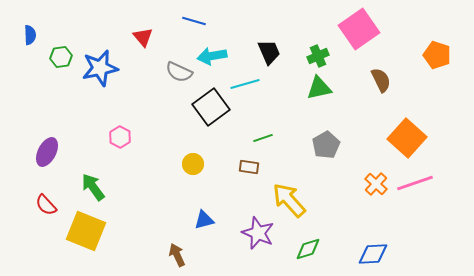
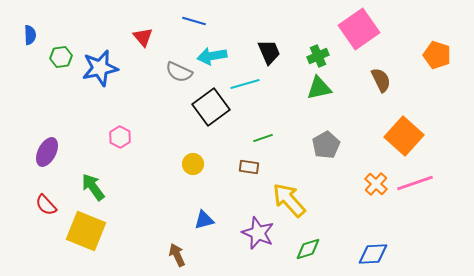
orange square: moved 3 px left, 2 px up
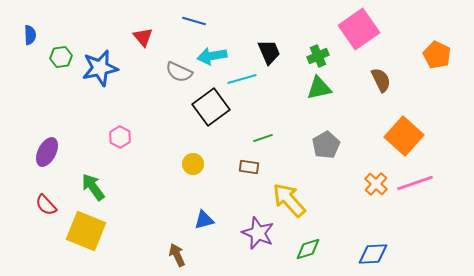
orange pentagon: rotated 8 degrees clockwise
cyan line: moved 3 px left, 5 px up
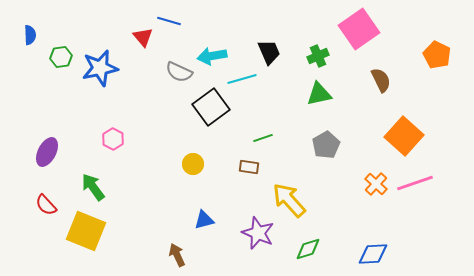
blue line: moved 25 px left
green triangle: moved 6 px down
pink hexagon: moved 7 px left, 2 px down
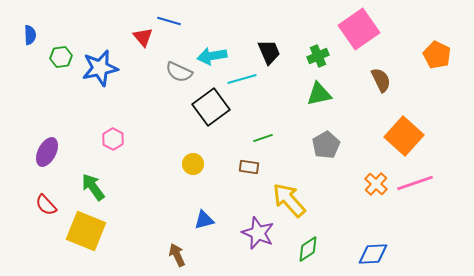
green diamond: rotated 16 degrees counterclockwise
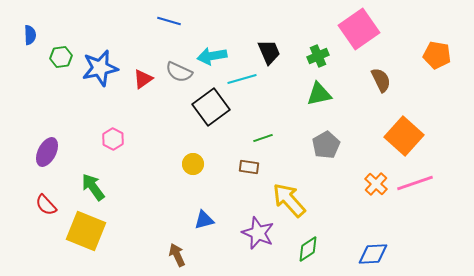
red triangle: moved 42 px down; rotated 35 degrees clockwise
orange pentagon: rotated 16 degrees counterclockwise
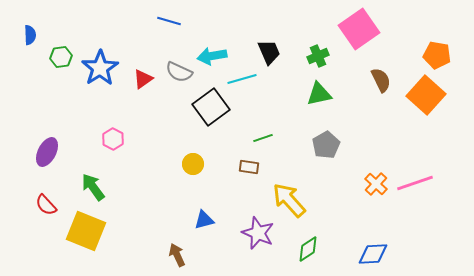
blue star: rotated 21 degrees counterclockwise
orange square: moved 22 px right, 41 px up
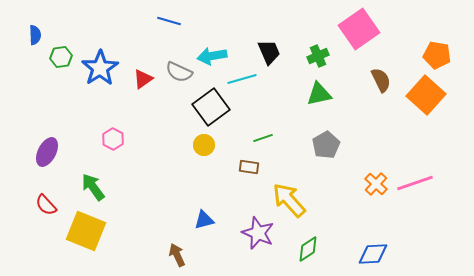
blue semicircle: moved 5 px right
yellow circle: moved 11 px right, 19 px up
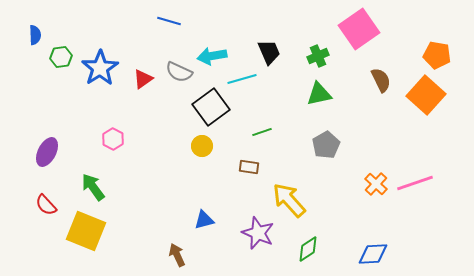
green line: moved 1 px left, 6 px up
yellow circle: moved 2 px left, 1 px down
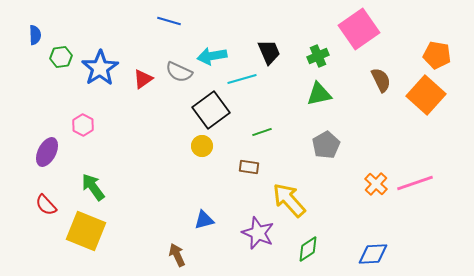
black square: moved 3 px down
pink hexagon: moved 30 px left, 14 px up
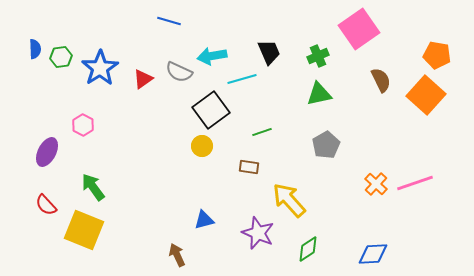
blue semicircle: moved 14 px down
yellow square: moved 2 px left, 1 px up
